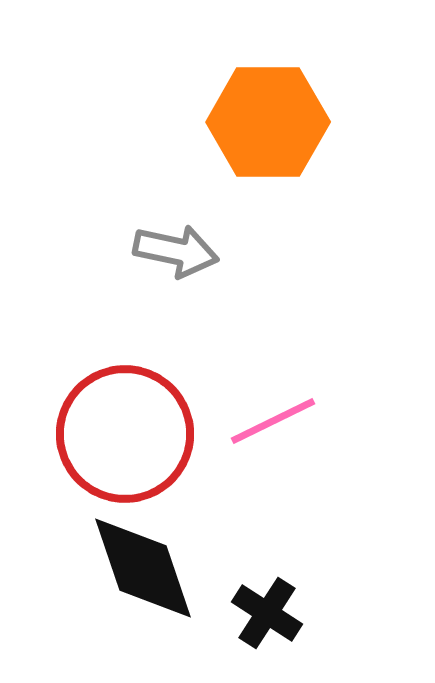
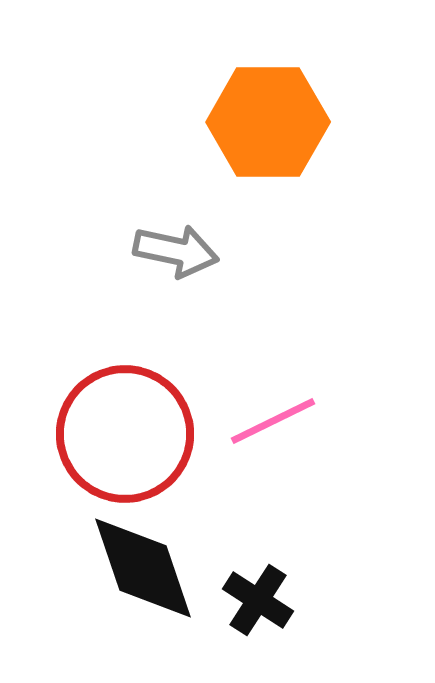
black cross: moved 9 px left, 13 px up
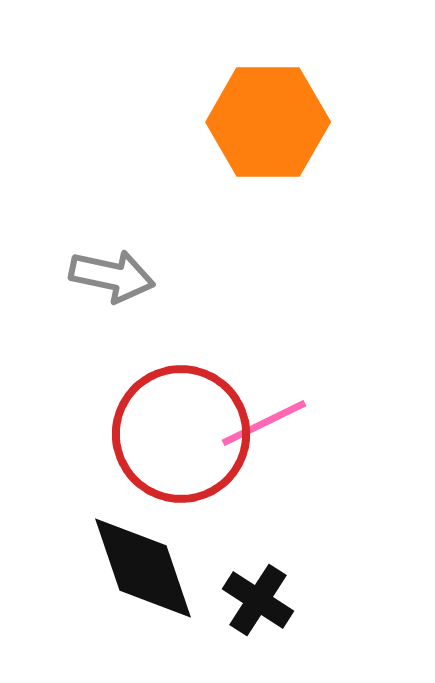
gray arrow: moved 64 px left, 25 px down
pink line: moved 9 px left, 2 px down
red circle: moved 56 px right
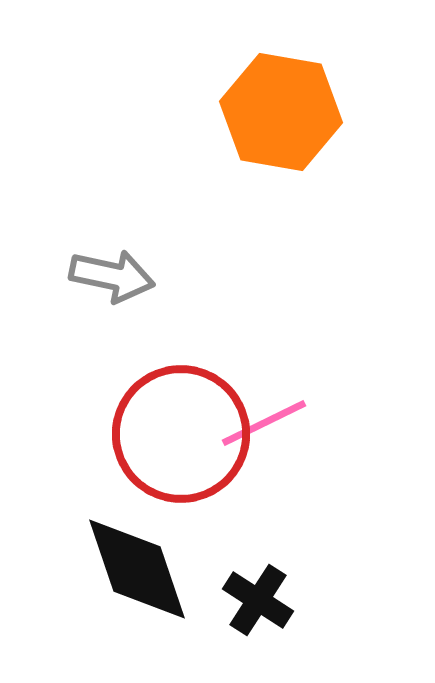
orange hexagon: moved 13 px right, 10 px up; rotated 10 degrees clockwise
black diamond: moved 6 px left, 1 px down
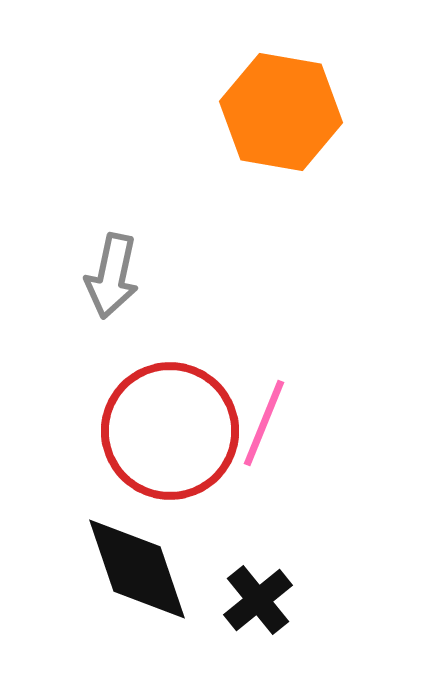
gray arrow: rotated 90 degrees clockwise
pink line: rotated 42 degrees counterclockwise
red circle: moved 11 px left, 3 px up
black cross: rotated 18 degrees clockwise
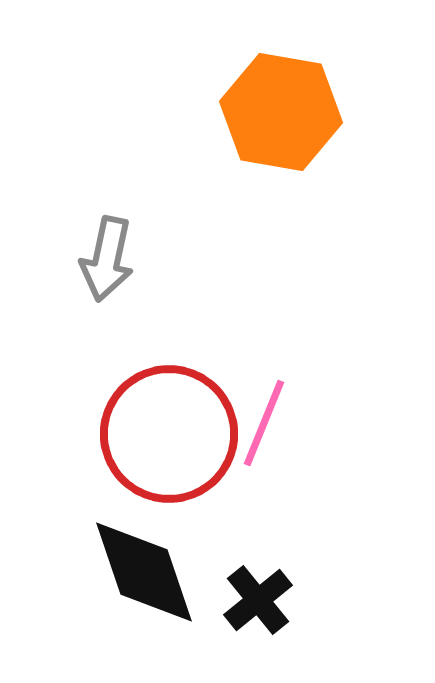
gray arrow: moved 5 px left, 17 px up
red circle: moved 1 px left, 3 px down
black diamond: moved 7 px right, 3 px down
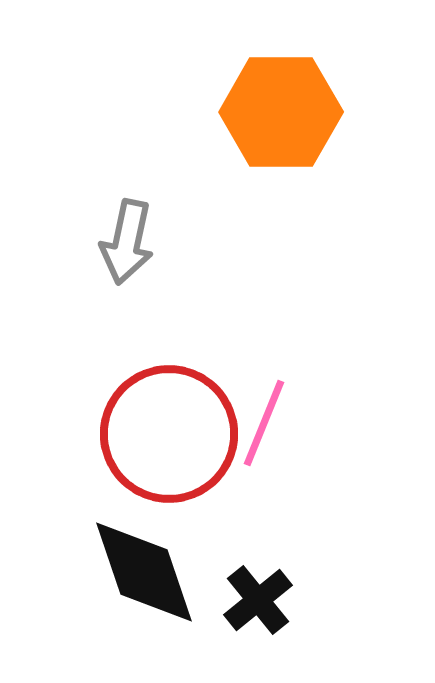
orange hexagon: rotated 10 degrees counterclockwise
gray arrow: moved 20 px right, 17 px up
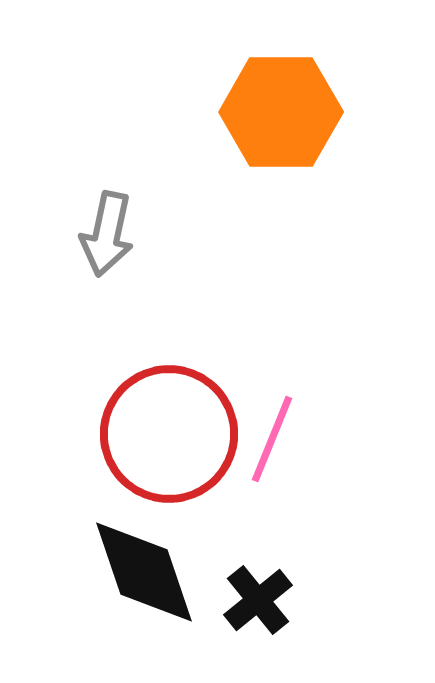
gray arrow: moved 20 px left, 8 px up
pink line: moved 8 px right, 16 px down
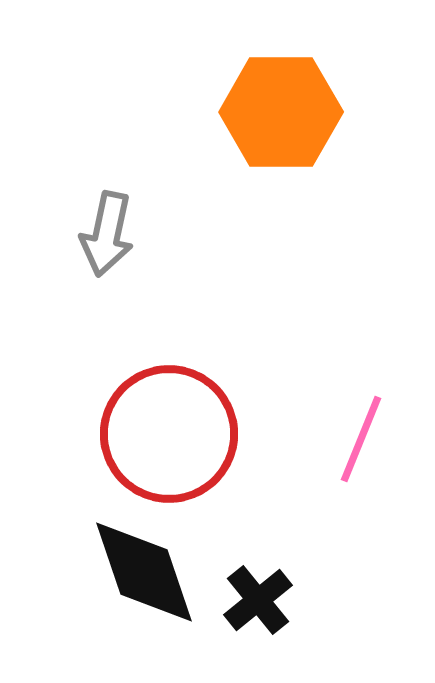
pink line: moved 89 px right
